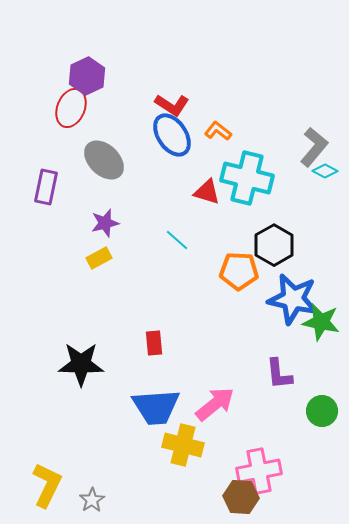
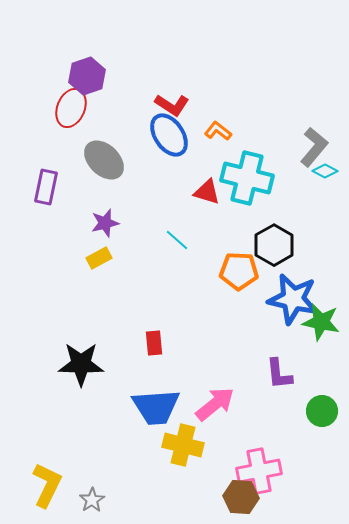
purple hexagon: rotated 6 degrees clockwise
blue ellipse: moved 3 px left
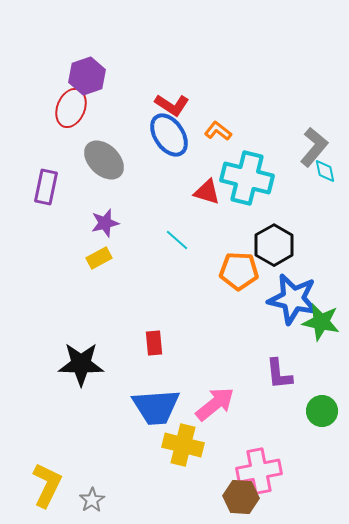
cyan diamond: rotated 50 degrees clockwise
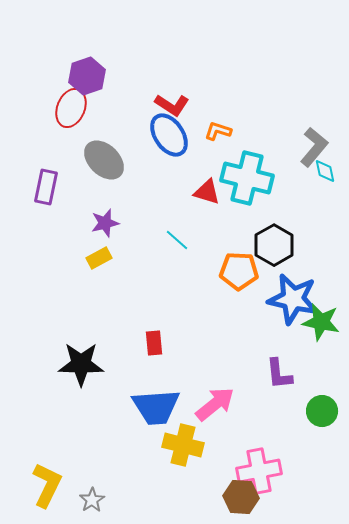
orange L-shape: rotated 20 degrees counterclockwise
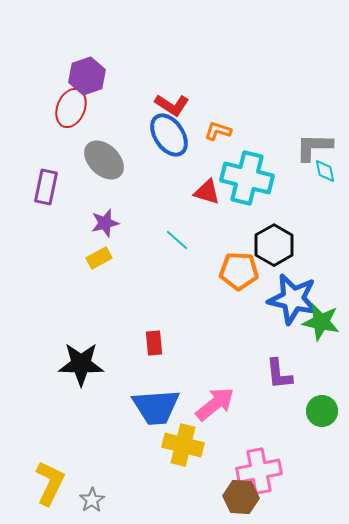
gray L-shape: rotated 129 degrees counterclockwise
yellow L-shape: moved 3 px right, 2 px up
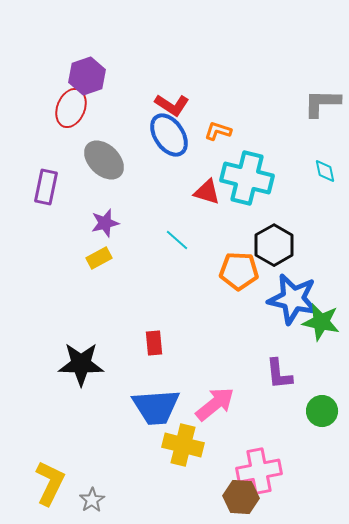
gray L-shape: moved 8 px right, 44 px up
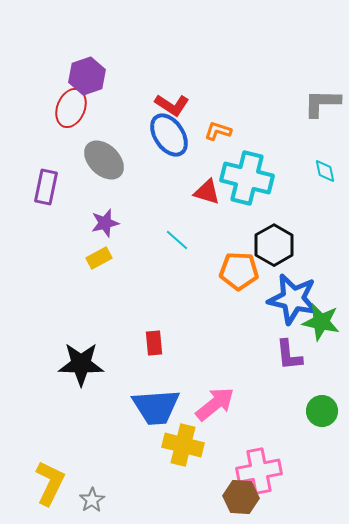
purple L-shape: moved 10 px right, 19 px up
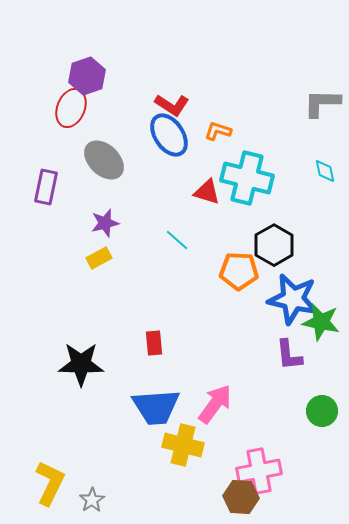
pink arrow: rotated 15 degrees counterclockwise
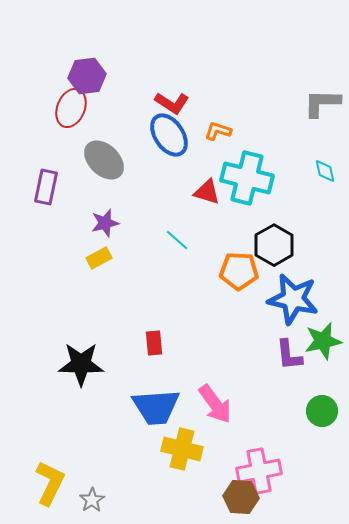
purple hexagon: rotated 12 degrees clockwise
red L-shape: moved 2 px up
green star: moved 2 px right, 19 px down; rotated 24 degrees counterclockwise
pink arrow: rotated 108 degrees clockwise
yellow cross: moved 1 px left, 4 px down
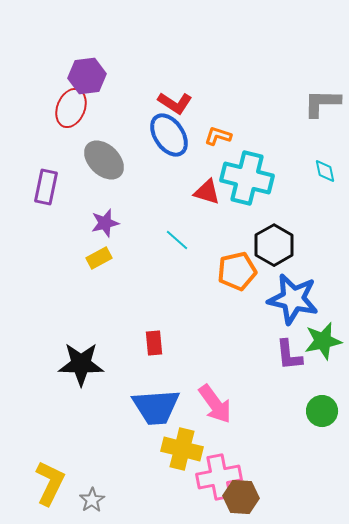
red L-shape: moved 3 px right
orange L-shape: moved 5 px down
orange pentagon: moved 2 px left; rotated 15 degrees counterclockwise
pink cross: moved 40 px left, 6 px down
